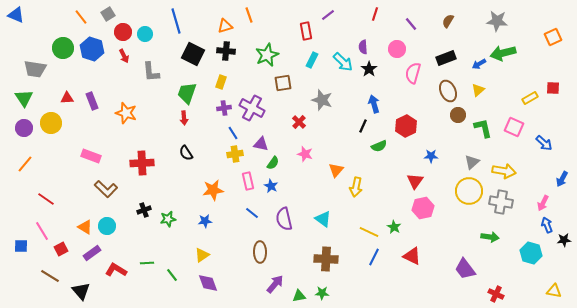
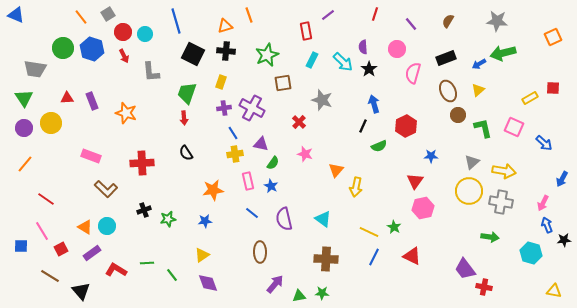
red cross at (496, 294): moved 12 px left, 7 px up; rotated 14 degrees counterclockwise
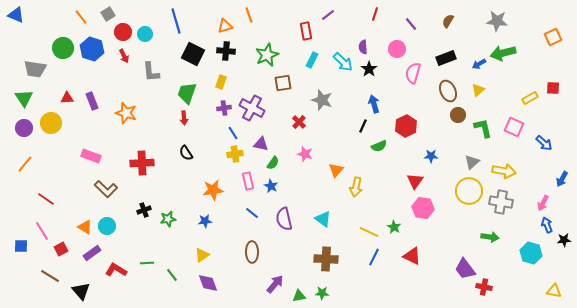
pink hexagon at (423, 208): rotated 20 degrees clockwise
brown ellipse at (260, 252): moved 8 px left
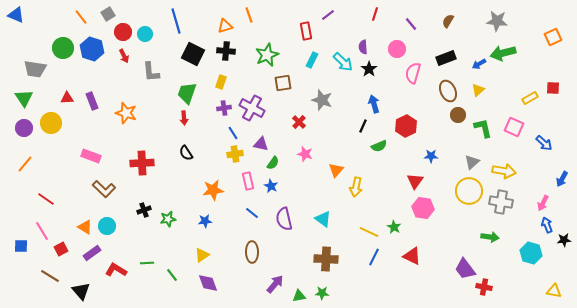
brown L-shape at (106, 189): moved 2 px left
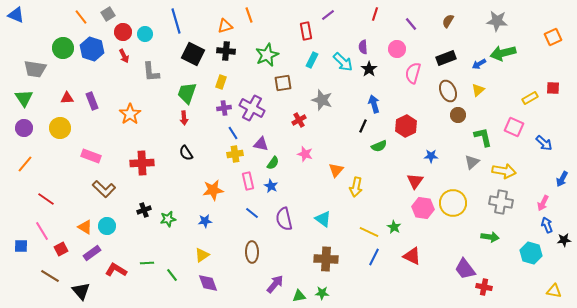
orange star at (126, 113): moved 4 px right, 1 px down; rotated 20 degrees clockwise
red cross at (299, 122): moved 2 px up; rotated 16 degrees clockwise
yellow circle at (51, 123): moved 9 px right, 5 px down
green L-shape at (483, 128): moved 9 px down
yellow circle at (469, 191): moved 16 px left, 12 px down
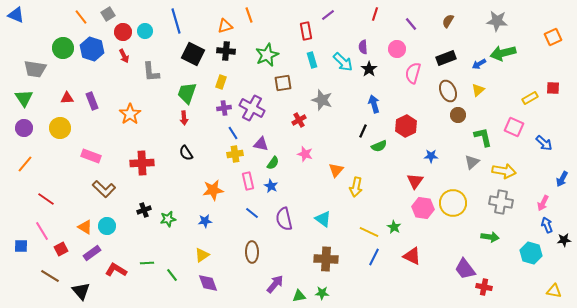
cyan circle at (145, 34): moved 3 px up
cyan rectangle at (312, 60): rotated 42 degrees counterclockwise
black line at (363, 126): moved 5 px down
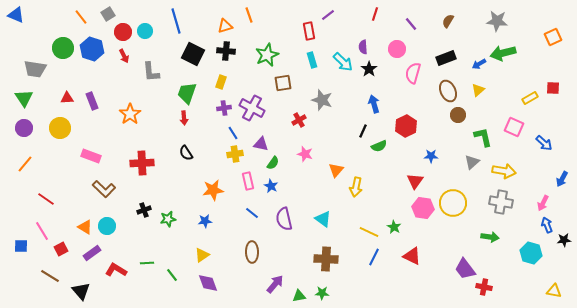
red rectangle at (306, 31): moved 3 px right
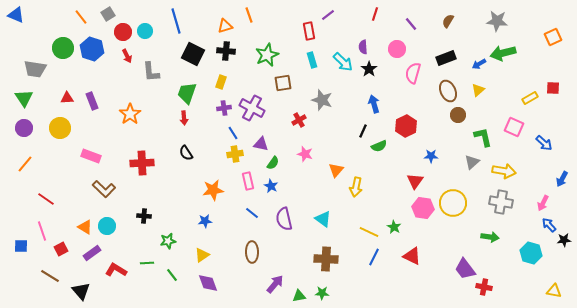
red arrow at (124, 56): moved 3 px right
black cross at (144, 210): moved 6 px down; rotated 24 degrees clockwise
green star at (168, 219): moved 22 px down
blue arrow at (547, 225): moved 2 px right; rotated 21 degrees counterclockwise
pink line at (42, 231): rotated 12 degrees clockwise
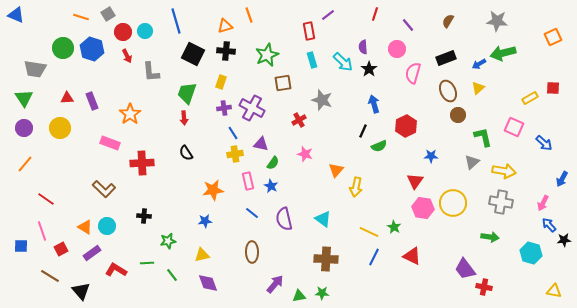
orange line at (81, 17): rotated 35 degrees counterclockwise
purple line at (411, 24): moved 3 px left, 1 px down
yellow triangle at (478, 90): moved 2 px up
pink rectangle at (91, 156): moved 19 px right, 13 px up
yellow triangle at (202, 255): rotated 21 degrees clockwise
